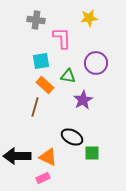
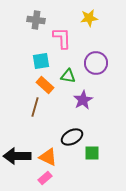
black ellipse: rotated 55 degrees counterclockwise
pink rectangle: moved 2 px right; rotated 16 degrees counterclockwise
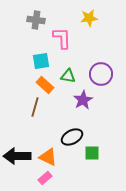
purple circle: moved 5 px right, 11 px down
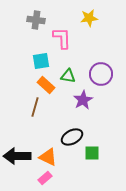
orange rectangle: moved 1 px right
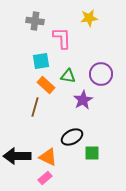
gray cross: moved 1 px left, 1 px down
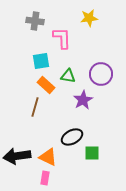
black arrow: rotated 8 degrees counterclockwise
pink rectangle: rotated 40 degrees counterclockwise
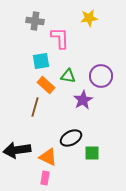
pink L-shape: moved 2 px left
purple circle: moved 2 px down
black ellipse: moved 1 px left, 1 px down
black arrow: moved 6 px up
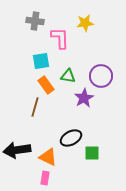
yellow star: moved 4 px left, 5 px down
orange rectangle: rotated 12 degrees clockwise
purple star: moved 1 px right, 2 px up
